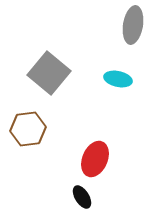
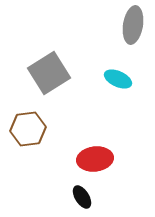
gray square: rotated 18 degrees clockwise
cyan ellipse: rotated 12 degrees clockwise
red ellipse: rotated 60 degrees clockwise
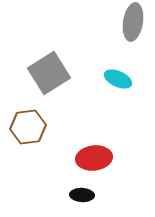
gray ellipse: moved 3 px up
brown hexagon: moved 2 px up
red ellipse: moved 1 px left, 1 px up
black ellipse: moved 2 px up; rotated 55 degrees counterclockwise
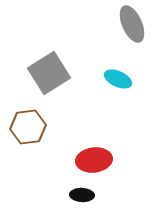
gray ellipse: moved 1 px left, 2 px down; rotated 33 degrees counterclockwise
red ellipse: moved 2 px down
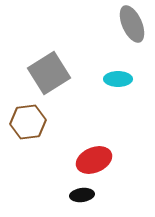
cyan ellipse: rotated 24 degrees counterclockwise
brown hexagon: moved 5 px up
red ellipse: rotated 16 degrees counterclockwise
black ellipse: rotated 10 degrees counterclockwise
